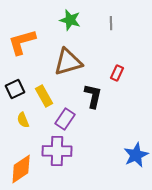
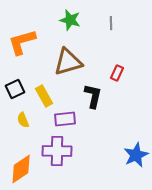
purple rectangle: rotated 50 degrees clockwise
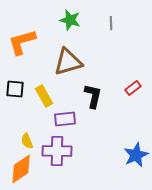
red rectangle: moved 16 px right, 15 px down; rotated 28 degrees clockwise
black square: rotated 30 degrees clockwise
yellow semicircle: moved 4 px right, 21 px down
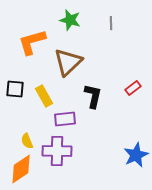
orange L-shape: moved 10 px right
brown triangle: rotated 28 degrees counterclockwise
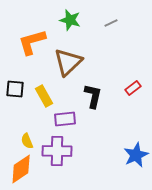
gray line: rotated 64 degrees clockwise
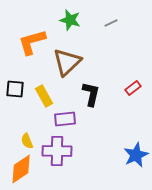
brown triangle: moved 1 px left
black L-shape: moved 2 px left, 2 px up
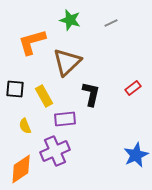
yellow semicircle: moved 2 px left, 15 px up
purple cross: moved 2 px left; rotated 24 degrees counterclockwise
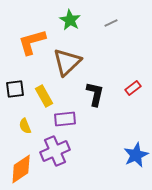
green star: rotated 15 degrees clockwise
black square: rotated 12 degrees counterclockwise
black L-shape: moved 4 px right
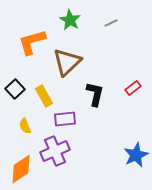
black square: rotated 36 degrees counterclockwise
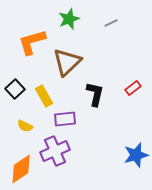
green star: moved 1 px left, 1 px up; rotated 20 degrees clockwise
yellow semicircle: rotated 42 degrees counterclockwise
blue star: rotated 10 degrees clockwise
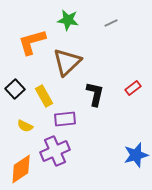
green star: moved 1 px left, 1 px down; rotated 30 degrees clockwise
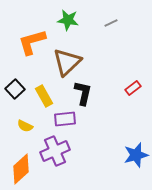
black L-shape: moved 12 px left, 1 px up
orange diamond: rotated 8 degrees counterclockwise
